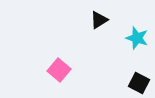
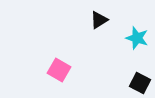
pink square: rotated 10 degrees counterclockwise
black square: moved 1 px right
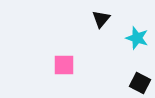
black triangle: moved 2 px right, 1 px up; rotated 18 degrees counterclockwise
pink square: moved 5 px right, 5 px up; rotated 30 degrees counterclockwise
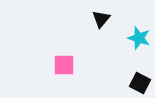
cyan star: moved 2 px right
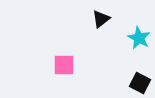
black triangle: rotated 12 degrees clockwise
cyan star: rotated 10 degrees clockwise
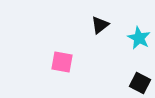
black triangle: moved 1 px left, 6 px down
pink square: moved 2 px left, 3 px up; rotated 10 degrees clockwise
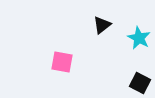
black triangle: moved 2 px right
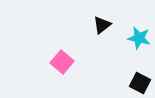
cyan star: rotated 15 degrees counterclockwise
pink square: rotated 30 degrees clockwise
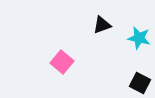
black triangle: rotated 18 degrees clockwise
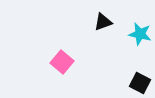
black triangle: moved 1 px right, 3 px up
cyan star: moved 1 px right, 4 px up
